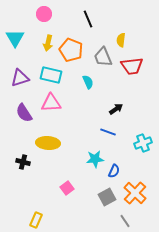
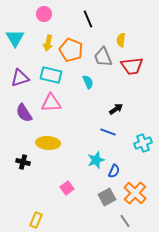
cyan star: moved 1 px right, 1 px down; rotated 12 degrees counterclockwise
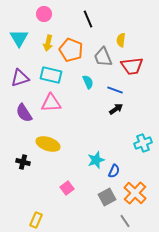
cyan triangle: moved 4 px right
blue line: moved 7 px right, 42 px up
yellow ellipse: moved 1 px down; rotated 15 degrees clockwise
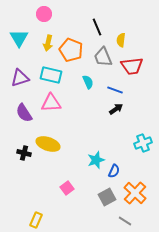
black line: moved 9 px right, 8 px down
black cross: moved 1 px right, 9 px up
gray line: rotated 24 degrees counterclockwise
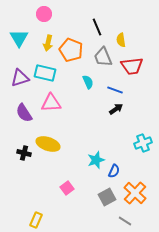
yellow semicircle: rotated 16 degrees counterclockwise
cyan rectangle: moved 6 px left, 2 px up
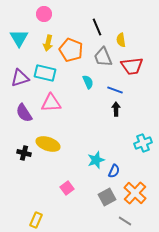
black arrow: rotated 56 degrees counterclockwise
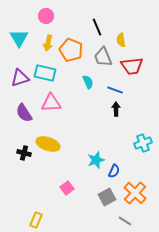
pink circle: moved 2 px right, 2 px down
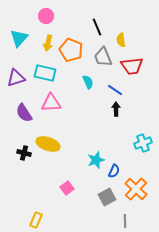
cyan triangle: rotated 12 degrees clockwise
purple triangle: moved 4 px left
blue line: rotated 14 degrees clockwise
orange cross: moved 1 px right, 4 px up
gray line: rotated 56 degrees clockwise
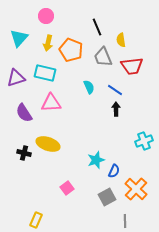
cyan semicircle: moved 1 px right, 5 px down
cyan cross: moved 1 px right, 2 px up
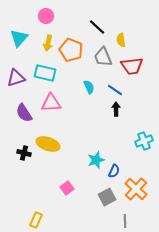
black line: rotated 24 degrees counterclockwise
